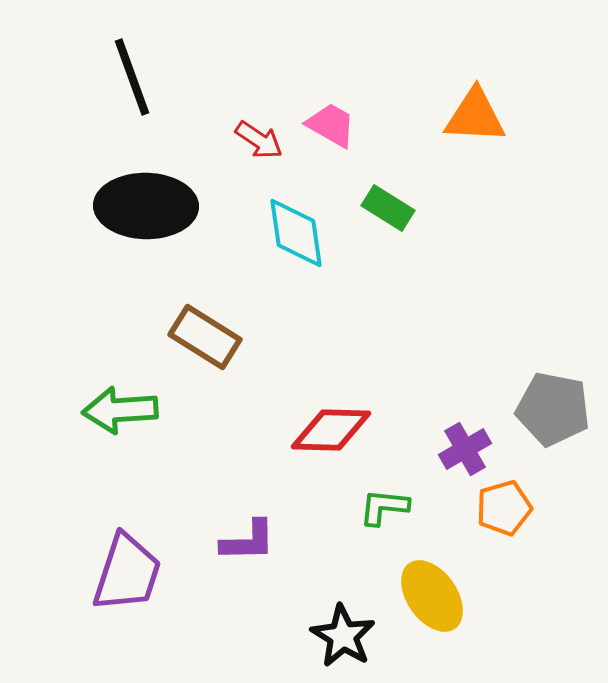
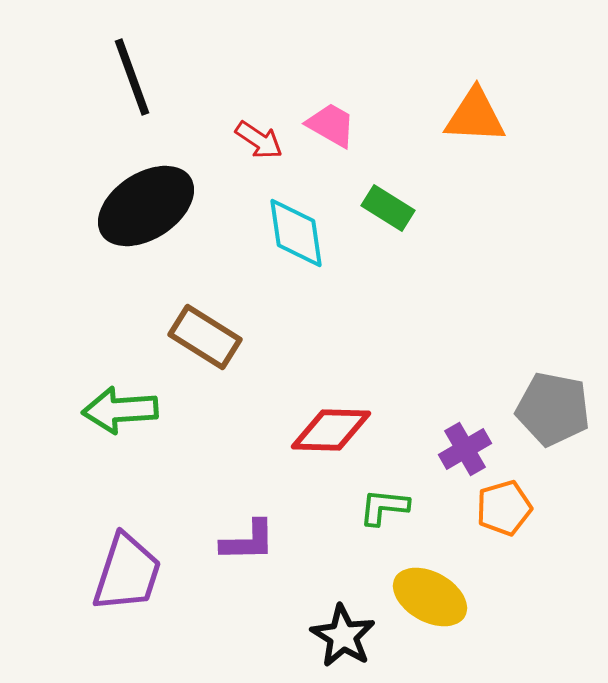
black ellipse: rotated 34 degrees counterclockwise
yellow ellipse: moved 2 px left, 1 px down; rotated 26 degrees counterclockwise
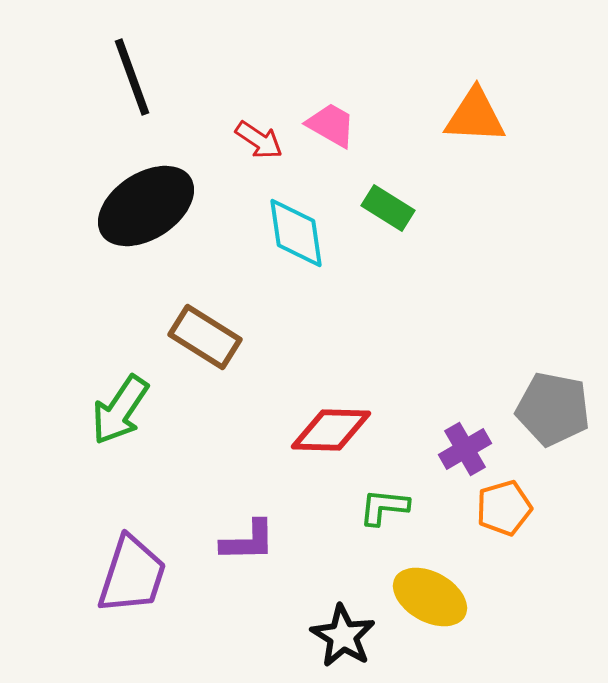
green arrow: rotated 52 degrees counterclockwise
purple trapezoid: moved 5 px right, 2 px down
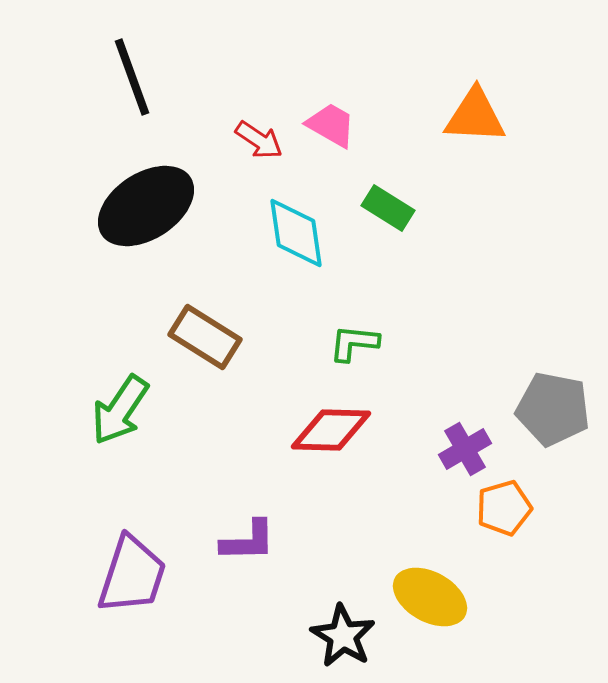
green L-shape: moved 30 px left, 164 px up
